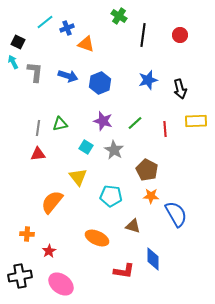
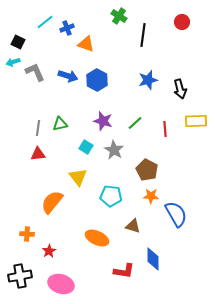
red circle: moved 2 px right, 13 px up
cyan arrow: rotated 80 degrees counterclockwise
gray L-shape: rotated 30 degrees counterclockwise
blue hexagon: moved 3 px left, 3 px up; rotated 10 degrees counterclockwise
pink ellipse: rotated 20 degrees counterclockwise
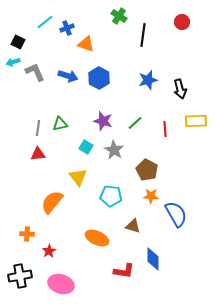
blue hexagon: moved 2 px right, 2 px up
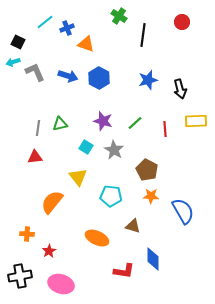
red triangle: moved 3 px left, 3 px down
blue semicircle: moved 7 px right, 3 px up
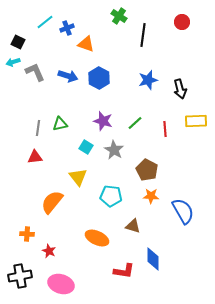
red star: rotated 16 degrees counterclockwise
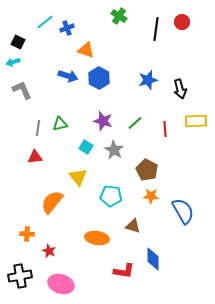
black line: moved 13 px right, 6 px up
orange triangle: moved 6 px down
gray L-shape: moved 13 px left, 18 px down
orange ellipse: rotated 15 degrees counterclockwise
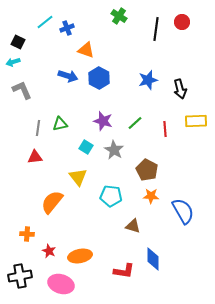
orange ellipse: moved 17 px left, 18 px down; rotated 20 degrees counterclockwise
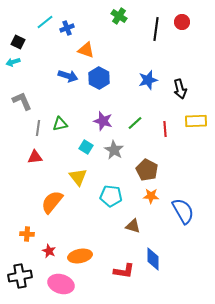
gray L-shape: moved 11 px down
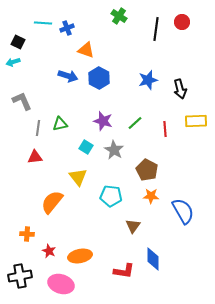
cyan line: moved 2 px left, 1 px down; rotated 42 degrees clockwise
brown triangle: rotated 49 degrees clockwise
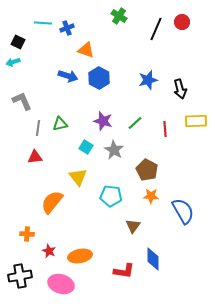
black line: rotated 15 degrees clockwise
